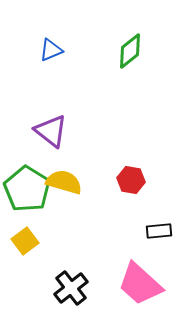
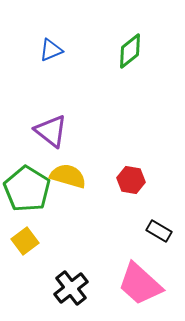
yellow semicircle: moved 4 px right, 6 px up
black rectangle: rotated 35 degrees clockwise
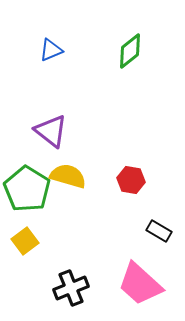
black cross: rotated 16 degrees clockwise
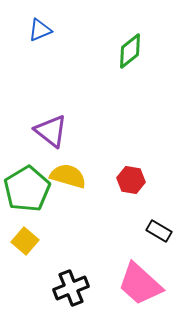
blue triangle: moved 11 px left, 20 px up
green pentagon: rotated 9 degrees clockwise
yellow square: rotated 12 degrees counterclockwise
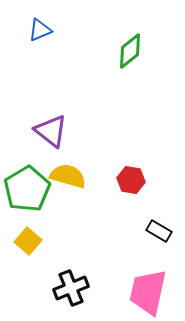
yellow square: moved 3 px right
pink trapezoid: moved 8 px right, 8 px down; rotated 60 degrees clockwise
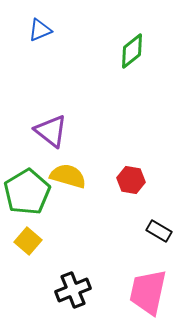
green diamond: moved 2 px right
green pentagon: moved 3 px down
black cross: moved 2 px right, 2 px down
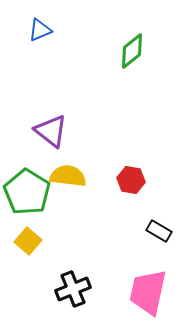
yellow semicircle: rotated 9 degrees counterclockwise
green pentagon: rotated 9 degrees counterclockwise
black cross: moved 1 px up
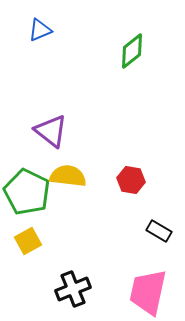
green pentagon: rotated 6 degrees counterclockwise
yellow square: rotated 20 degrees clockwise
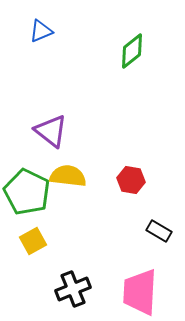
blue triangle: moved 1 px right, 1 px down
yellow square: moved 5 px right
pink trapezoid: moved 8 px left; rotated 9 degrees counterclockwise
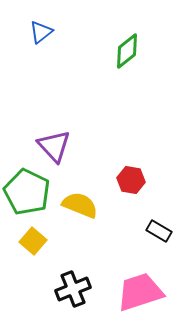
blue triangle: moved 1 px down; rotated 15 degrees counterclockwise
green diamond: moved 5 px left
purple triangle: moved 3 px right, 15 px down; rotated 9 degrees clockwise
yellow semicircle: moved 12 px right, 29 px down; rotated 15 degrees clockwise
yellow square: rotated 20 degrees counterclockwise
pink trapezoid: rotated 69 degrees clockwise
